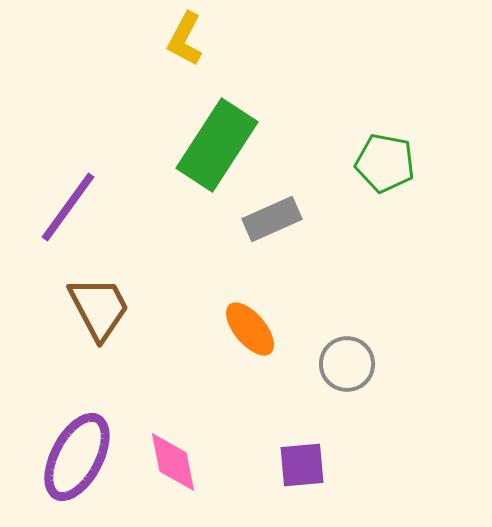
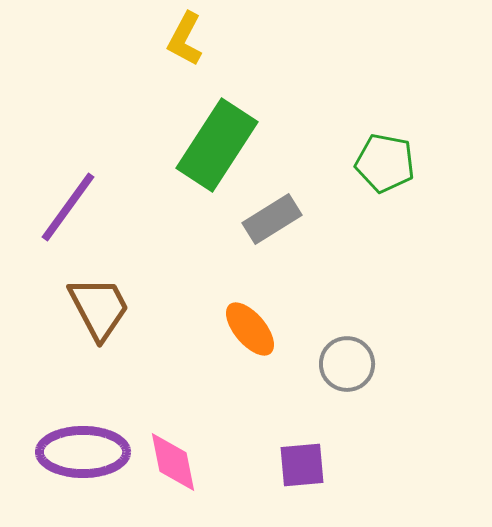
gray rectangle: rotated 8 degrees counterclockwise
purple ellipse: moved 6 px right, 5 px up; rotated 62 degrees clockwise
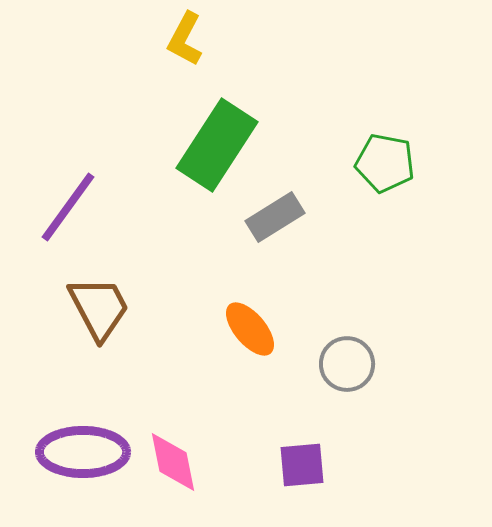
gray rectangle: moved 3 px right, 2 px up
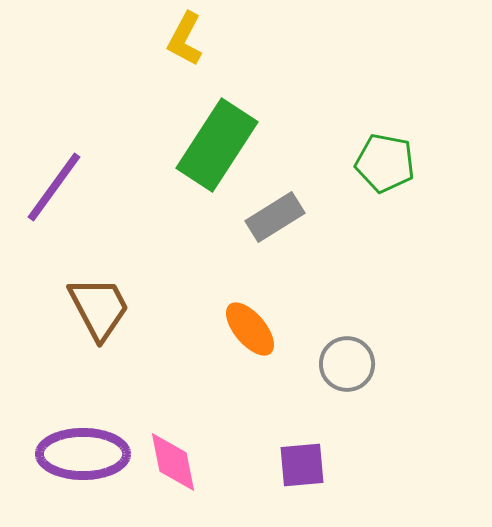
purple line: moved 14 px left, 20 px up
purple ellipse: moved 2 px down
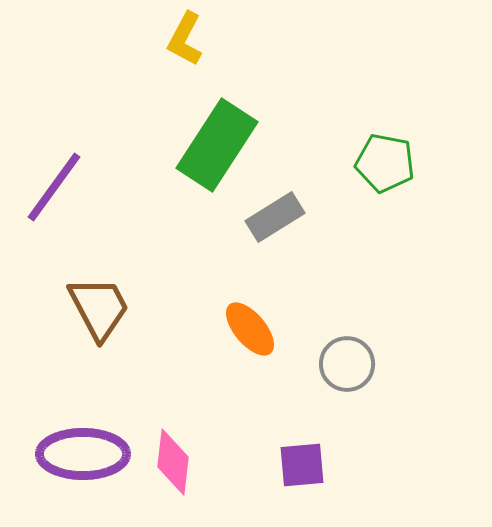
pink diamond: rotated 18 degrees clockwise
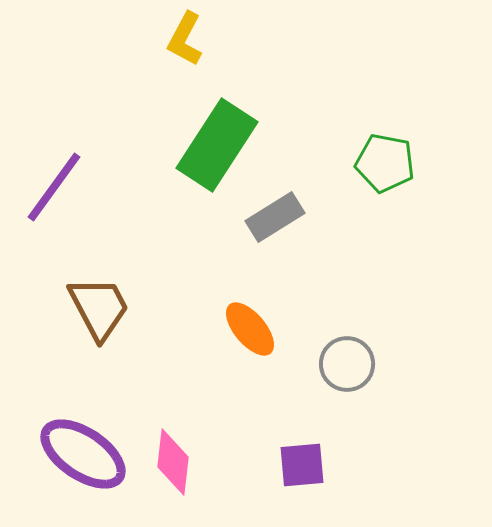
purple ellipse: rotated 34 degrees clockwise
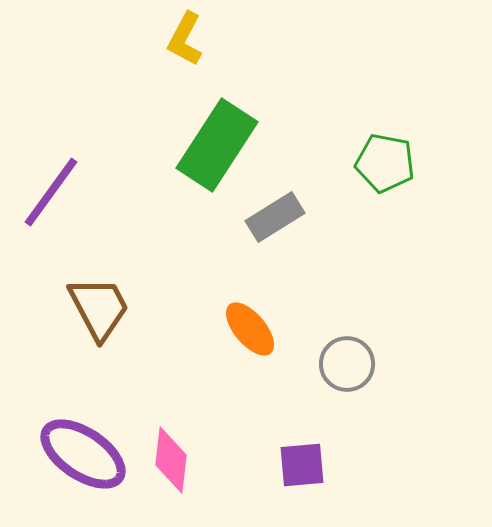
purple line: moved 3 px left, 5 px down
pink diamond: moved 2 px left, 2 px up
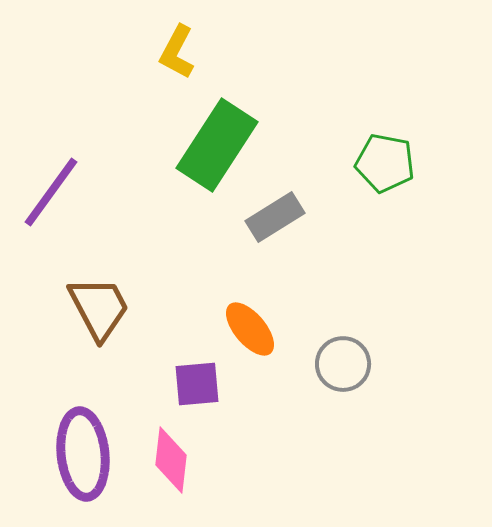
yellow L-shape: moved 8 px left, 13 px down
gray circle: moved 4 px left
purple ellipse: rotated 50 degrees clockwise
purple square: moved 105 px left, 81 px up
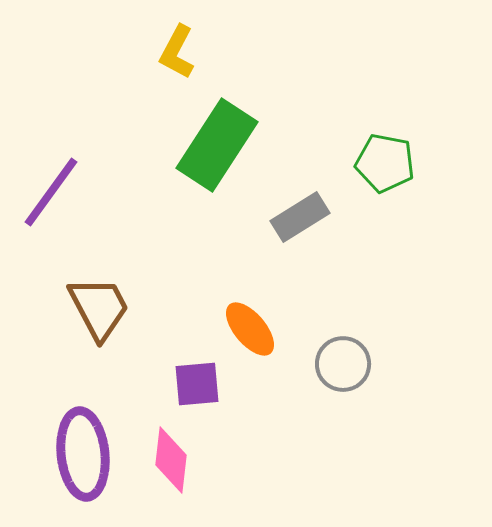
gray rectangle: moved 25 px right
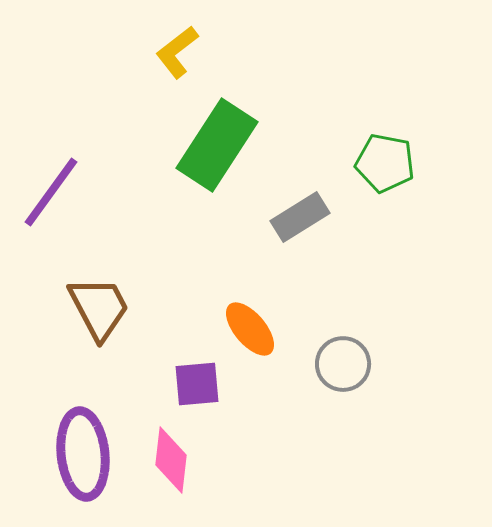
yellow L-shape: rotated 24 degrees clockwise
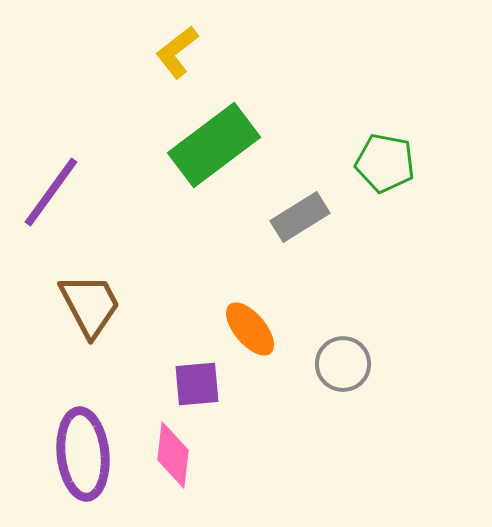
green rectangle: moved 3 px left; rotated 20 degrees clockwise
brown trapezoid: moved 9 px left, 3 px up
pink diamond: moved 2 px right, 5 px up
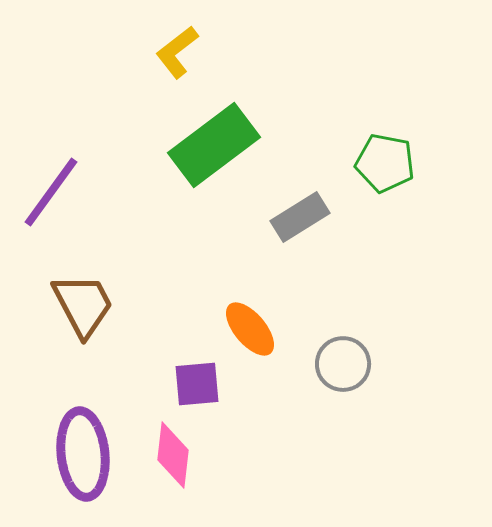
brown trapezoid: moved 7 px left
